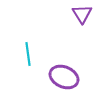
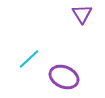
cyan line: moved 1 px right, 5 px down; rotated 55 degrees clockwise
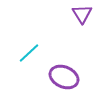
cyan line: moved 6 px up
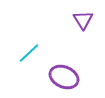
purple triangle: moved 1 px right, 6 px down
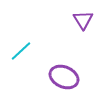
cyan line: moved 8 px left, 2 px up
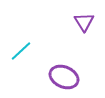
purple triangle: moved 1 px right, 2 px down
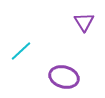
purple ellipse: rotated 8 degrees counterclockwise
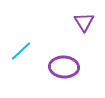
purple ellipse: moved 10 px up; rotated 12 degrees counterclockwise
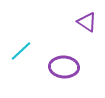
purple triangle: moved 3 px right; rotated 25 degrees counterclockwise
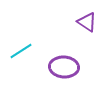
cyan line: rotated 10 degrees clockwise
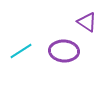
purple ellipse: moved 16 px up
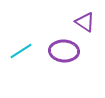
purple triangle: moved 2 px left
